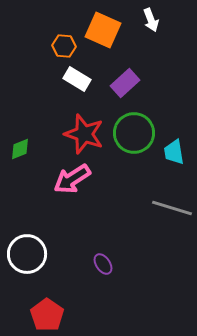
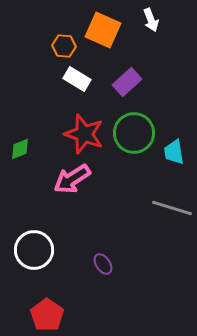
purple rectangle: moved 2 px right, 1 px up
white circle: moved 7 px right, 4 px up
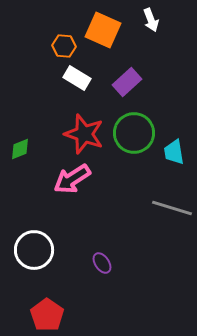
white rectangle: moved 1 px up
purple ellipse: moved 1 px left, 1 px up
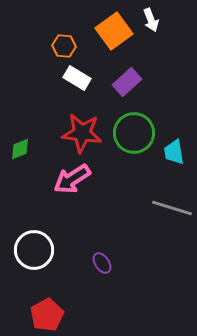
orange square: moved 11 px right, 1 px down; rotated 30 degrees clockwise
red star: moved 2 px left, 1 px up; rotated 12 degrees counterclockwise
red pentagon: rotated 8 degrees clockwise
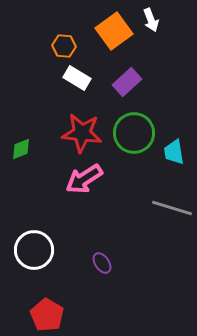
green diamond: moved 1 px right
pink arrow: moved 12 px right
red pentagon: rotated 12 degrees counterclockwise
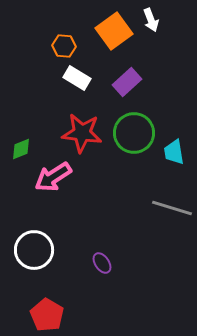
pink arrow: moved 31 px left, 2 px up
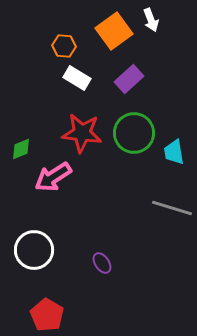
purple rectangle: moved 2 px right, 3 px up
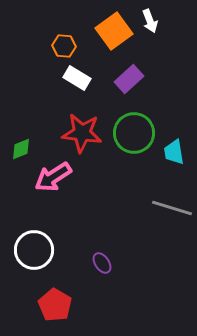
white arrow: moved 1 px left, 1 px down
red pentagon: moved 8 px right, 10 px up
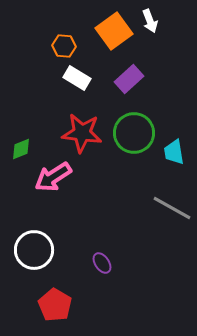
gray line: rotated 12 degrees clockwise
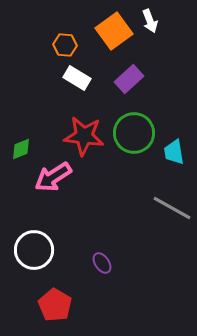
orange hexagon: moved 1 px right, 1 px up
red star: moved 2 px right, 3 px down
